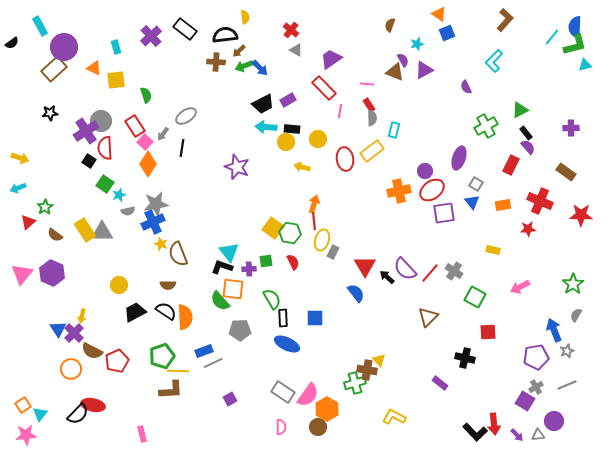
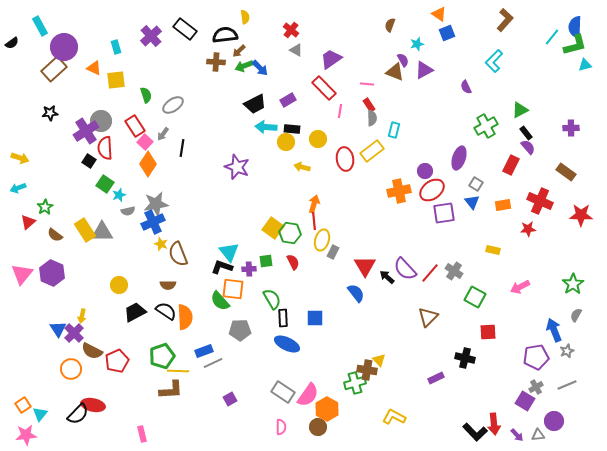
black trapezoid at (263, 104): moved 8 px left
gray ellipse at (186, 116): moved 13 px left, 11 px up
purple rectangle at (440, 383): moved 4 px left, 5 px up; rotated 63 degrees counterclockwise
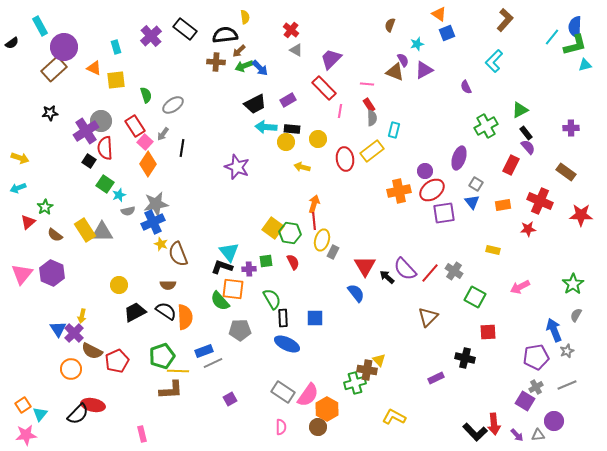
purple trapezoid at (331, 59): rotated 10 degrees counterclockwise
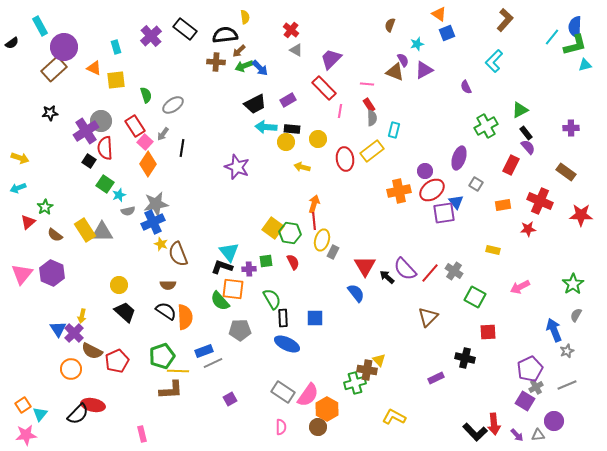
blue triangle at (472, 202): moved 16 px left
black trapezoid at (135, 312): moved 10 px left; rotated 70 degrees clockwise
purple pentagon at (536, 357): moved 6 px left, 12 px down; rotated 15 degrees counterclockwise
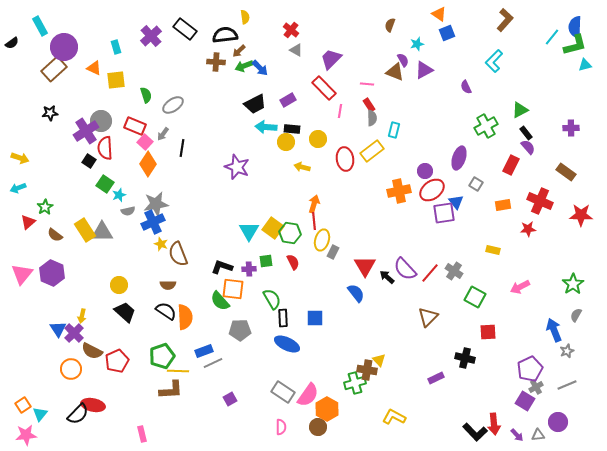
red rectangle at (135, 126): rotated 35 degrees counterclockwise
cyan triangle at (229, 252): moved 20 px right, 21 px up; rotated 10 degrees clockwise
purple circle at (554, 421): moved 4 px right, 1 px down
